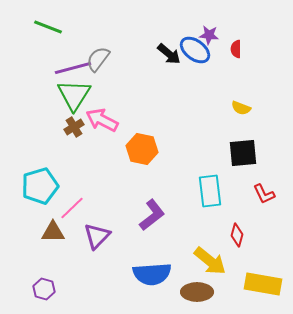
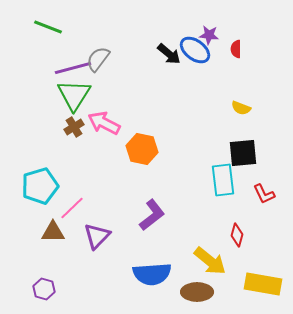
pink arrow: moved 2 px right, 3 px down
cyan rectangle: moved 13 px right, 11 px up
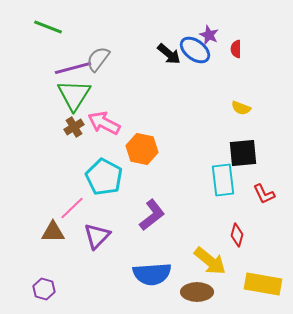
purple star: rotated 18 degrees clockwise
cyan pentagon: moved 64 px right, 9 px up; rotated 27 degrees counterclockwise
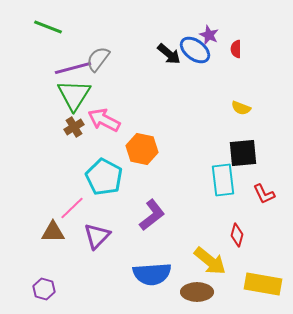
pink arrow: moved 3 px up
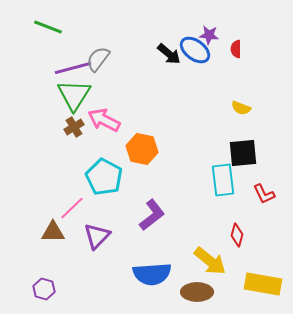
purple star: rotated 18 degrees counterclockwise
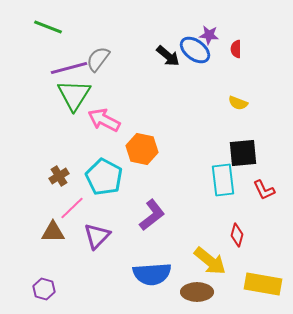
black arrow: moved 1 px left, 2 px down
purple line: moved 4 px left
yellow semicircle: moved 3 px left, 5 px up
brown cross: moved 15 px left, 49 px down
red L-shape: moved 4 px up
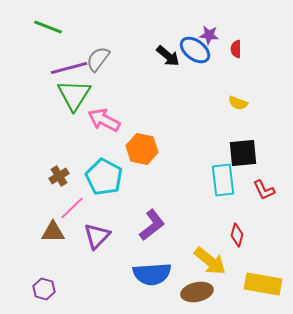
purple L-shape: moved 10 px down
brown ellipse: rotated 12 degrees counterclockwise
